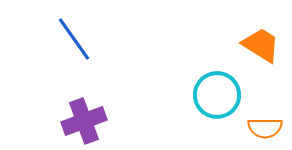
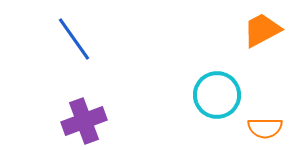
orange trapezoid: moved 1 px right, 15 px up; rotated 60 degrees counterclockwise
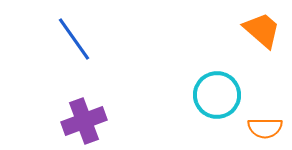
orange trapezoid: rotated 69 degrees clockwise
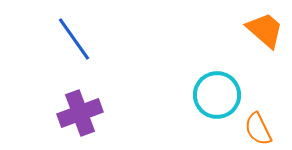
orange trapezoid: moved 3 px right
purple cross: moved 4 px left, 8 px up
orange semicircle: moved 7 px left, 1 px down; rotated 64 degrees clockwise
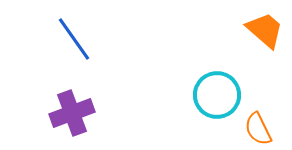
purple cross: moved 8 px left
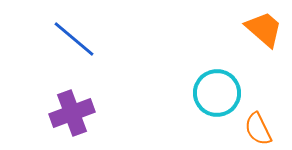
orange trapezoid: moved 1 px left, 1 px up
blue line: rotated 15 degrees counterclockwise
cyan circle: moved 2 px up
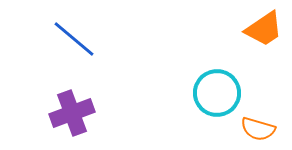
orange trapezoid: rotated 105 degrees clockwise
orange semicircle: rotated 48 degrees counterclockwise
